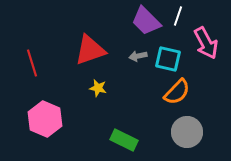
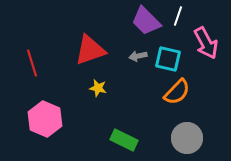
gray circle: moved 6 px down
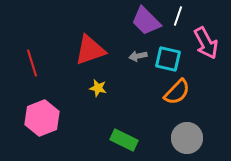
pink hexagon: moved 3 px left, 1 px up; rotated 16 degrees clockwise
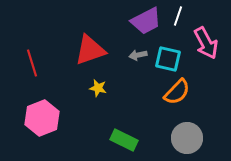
purple trapezoid: rotated 72 degrees counterclockwise
gray arrow: moved 1 px up
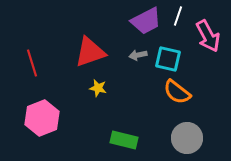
pink arrow: moved 2 px right, 7 px up
red triangle: moved 2 px down
orange semicircle: rotated 84 degrees clockwise
green rectangle: rotated 12 degrees counterclockwise
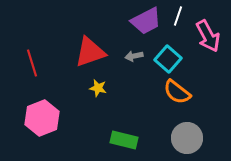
gray arrow: moved 4 px left, 1 px down
cyan square: rotated 28 degrees clockwise
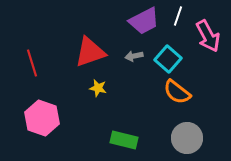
purple trapezoid: moved 2 px left
pink hexagon: rotated 20 degrees counterclockwise
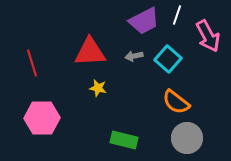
white line: moved 1 px left, 1 px up
red triangle: rotated 16 degrees clockwise
orange semicircle: moved 1 px left, 10 px down
pink hexagon: rotated 20 degrees counterclockwise
